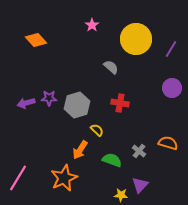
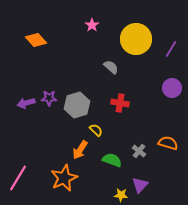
yellow semicircle: moved 1 px left
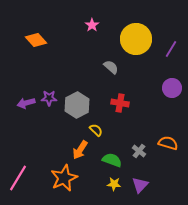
gray hexagon: rotated 10 degrees counterclockwise
yellow star: moved 7 px left, 11 px up
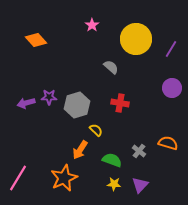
purple star: moved 1 px up
gray hexagon: rotated 10 degrees clockwise
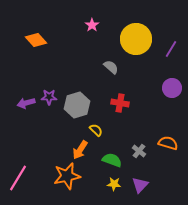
orange star: moved 3 px right, 2 px up; rotated 12 degrees clockwise
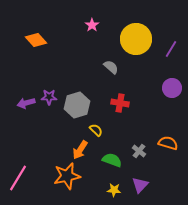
yellow star: moved 6 px down
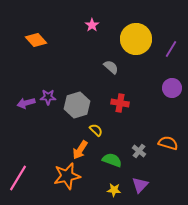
purple star: moved 1 px left
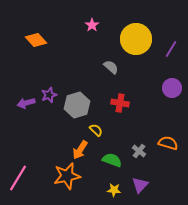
purple star: moved 1 px right, 2 px up; rotated 21 degrees counterclockwise
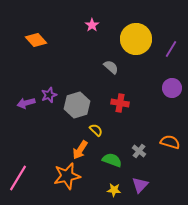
orange semicircle: moved 2 px right, 1 px up
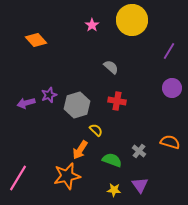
yellow circle: moved 4 px left, 19 px up
purple line: moved 2 px left, 2 px down
red cross: moved 3 px left, 2 px up
purple triangle: rotated 18 degrees counterclockwise
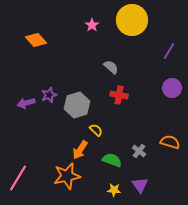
red cross: moved 2 px right, 6 px up
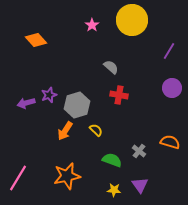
orange arrow: moved 15 px left, 19 px up
